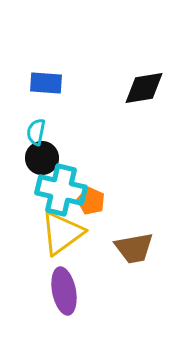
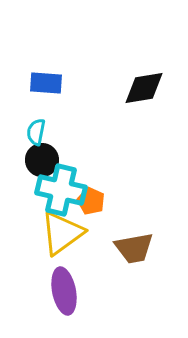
black circle: moved 2 px down
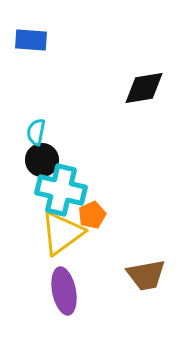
blue rectangle: moved 15 px left, 43 px up
orange pentagon: moved 1 px right, 14 px down; rotated 24 degrees clockwise
brown trapezoid: moved 12 px right, 27 px down
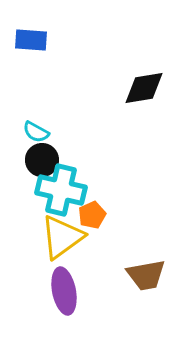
cyan semicircle: rotated 72 degrees counterclockwise
yellow triangle: moved 4 px down
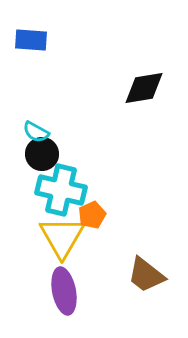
black circle: moved 6 px up
yellow triangle: rotated 24 degrees counterclockwise
brown trapezoid: rotated 48 degrees clockwise
